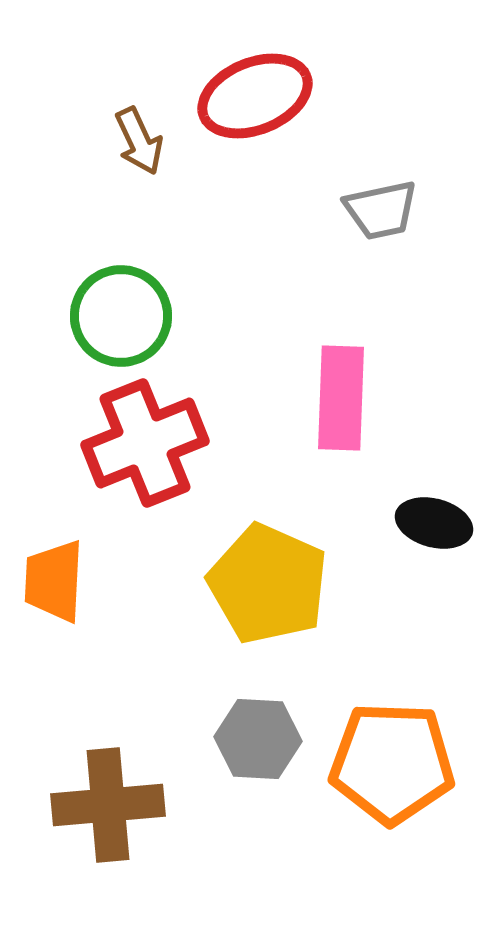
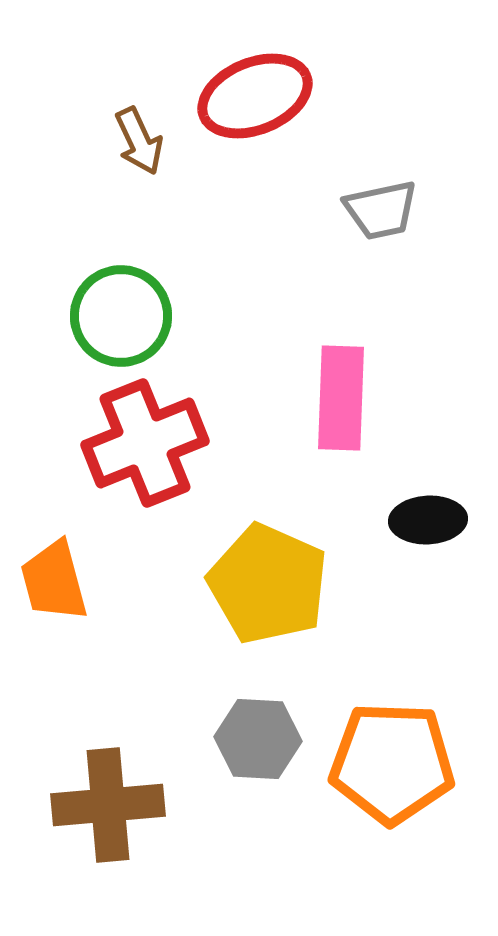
black ellipse: moved 6 px left, 3 px up; rotated 18 degrees counterclockwise
orange trapezoid: rotated 18 degrees counterclockwise
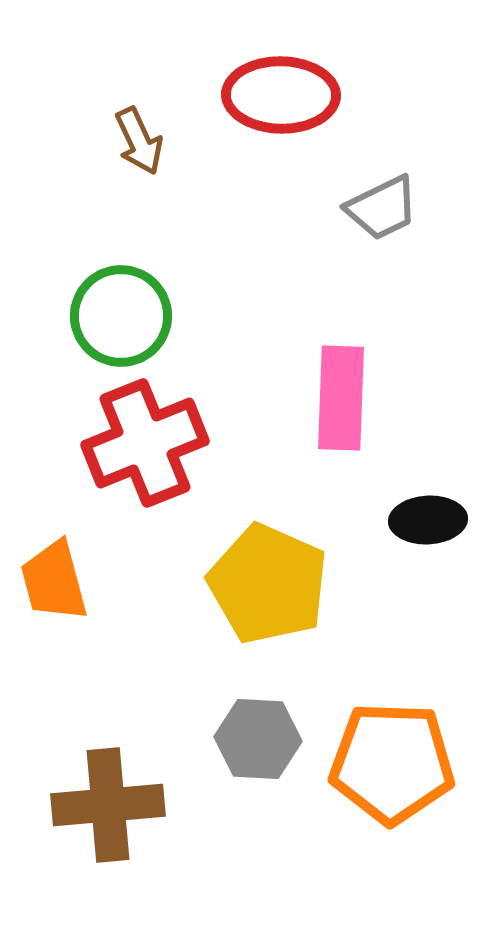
red ellipse: moved 26 px right, 1 px up; rotated 23 degrees clockwise
gray trapezoid: moved 1 px right, 2 px up; rotated 14 degrees counterclockwise
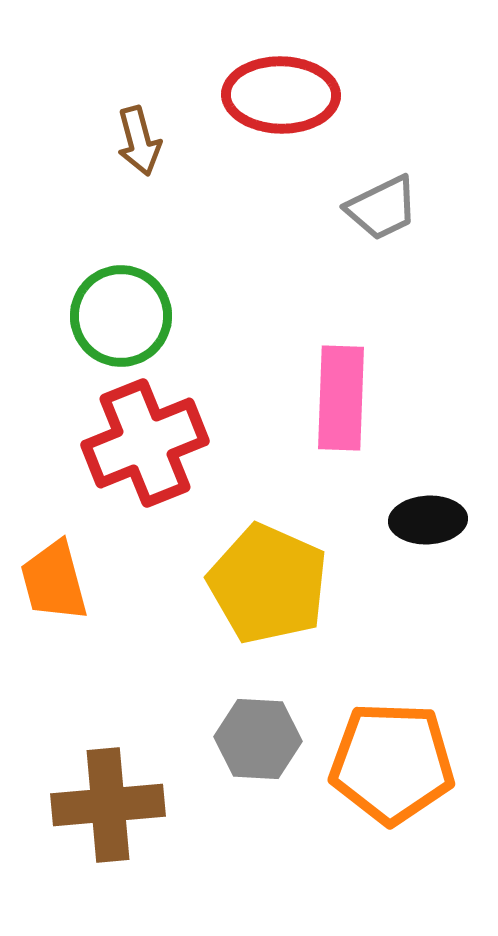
brown arrow: rotated 10 degrees clockwise
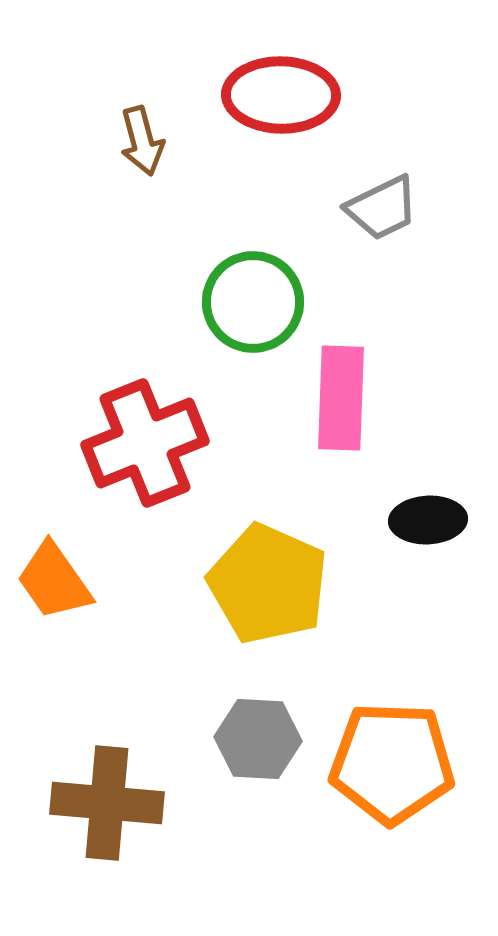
brown arrow: moved 3 px right
green circle: moved 132 px right, 14 px up
orange trapezoid: rotated 20 degrees counterclockwise
brown cross: moved 1 px left, 2 px up; rotated 10 degrees clockwise
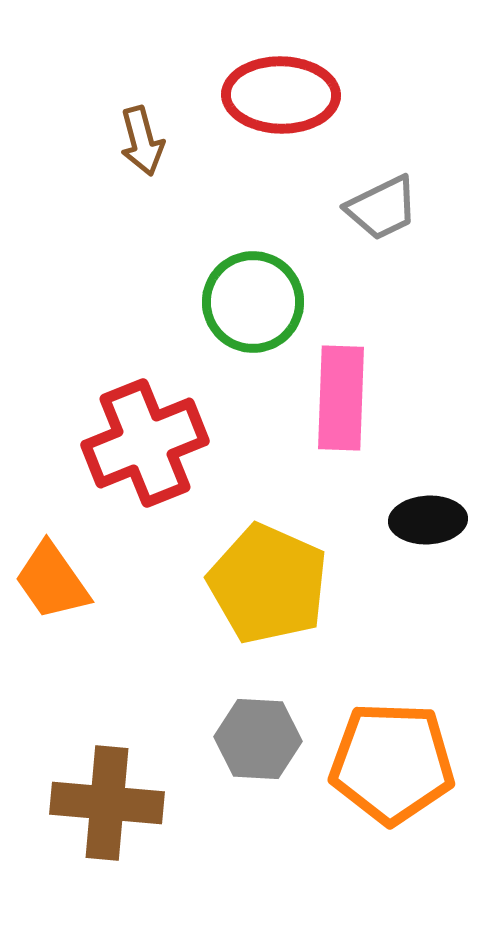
orange trapezoid: moved 2 px left
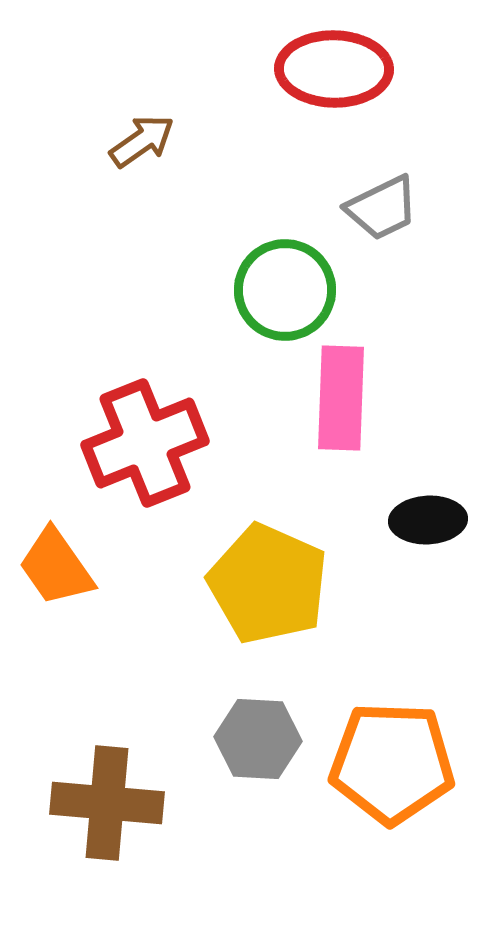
red ellipse: moved 53 px right, 26 px up
brown arrow: rotated 110 degrees counterclockwise
green circle: moved 32 px right, 12 px up
orange trapezoid: moved 4 px right, 14 px up
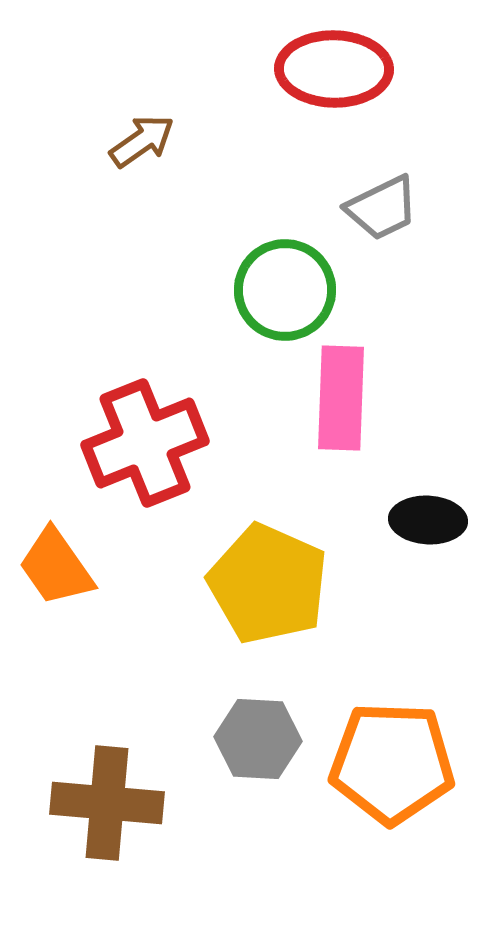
black ellipse: rotated 6 degrees clockwise
